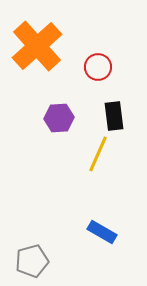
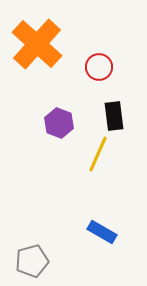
orange cross: moved 2 px up; rotated 6 degrees counterclockwise
red circle: moved 1 px right
purple hexagon: moved 5 px down; rotated 24 degrees clockwise
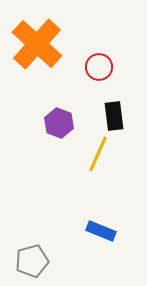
blue rectangle: moved 1 px left, 1 px up; rotated 8 degrees counterclockwise
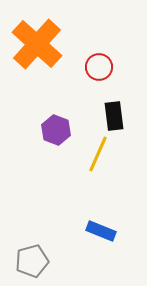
purple hexagon: moved 3 px left, 7 px down
